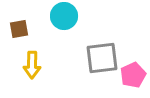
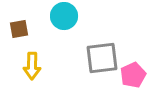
yellow arrow: moved 1 px down
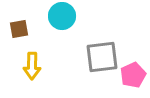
cyan circle: moved 2 px left
gray square: moved 1 px up
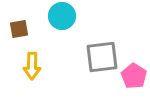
pink pentagon: moved 1 px right, 1 px down; rotated 15 degrees counterclockwise
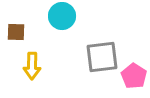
brown square: moved 3 px left, 3 px down; rotated 12 degrees clockwise
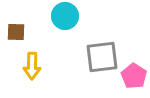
cyan circle: moved 3 px right
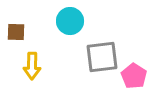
cyan circle: moved 5 px right, 5 px down
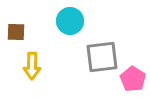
pink pentagon: moved 1 px left, 3 px down
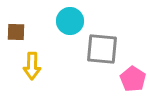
gray square: moved 8 px up; rotated 12 degrees clockwise
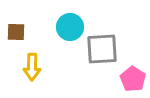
cyan circle: moved 6 px down
gray square: rotated 8 degrees counterclockwise
yellow arrow: moved 1 px down
